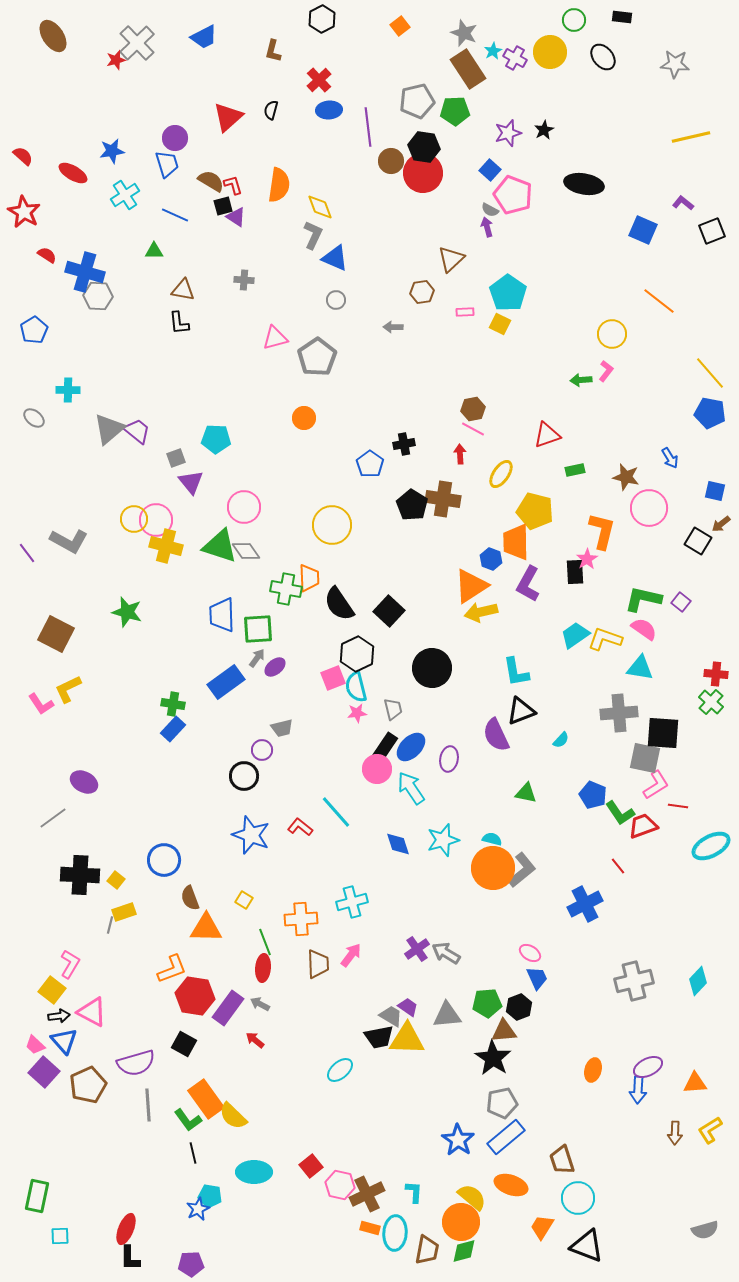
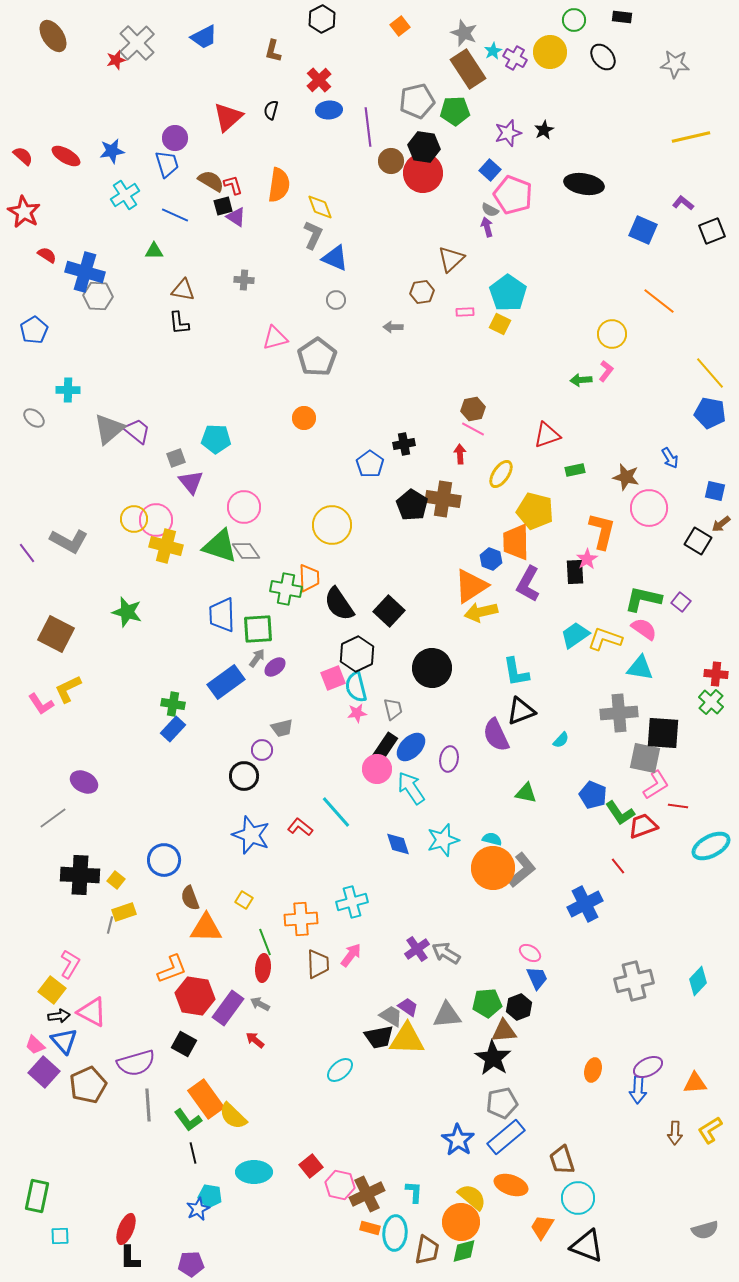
red ellipse at (73, 173): moved 7 px left, 17 px up
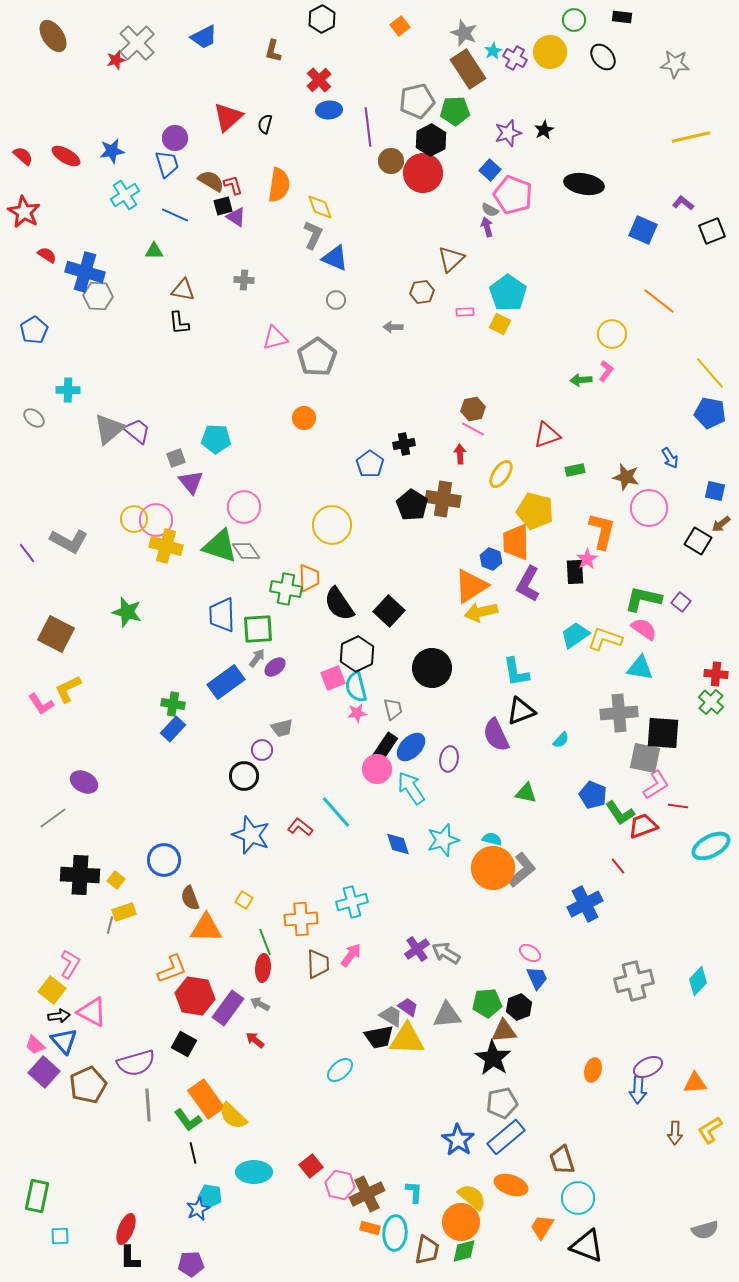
black semicircle at (271, 110): moved 6 px left, 14 px down
black hexagon at (424, 147): moved 7 px right, 7 px up; rotated 24 degrees clockwise
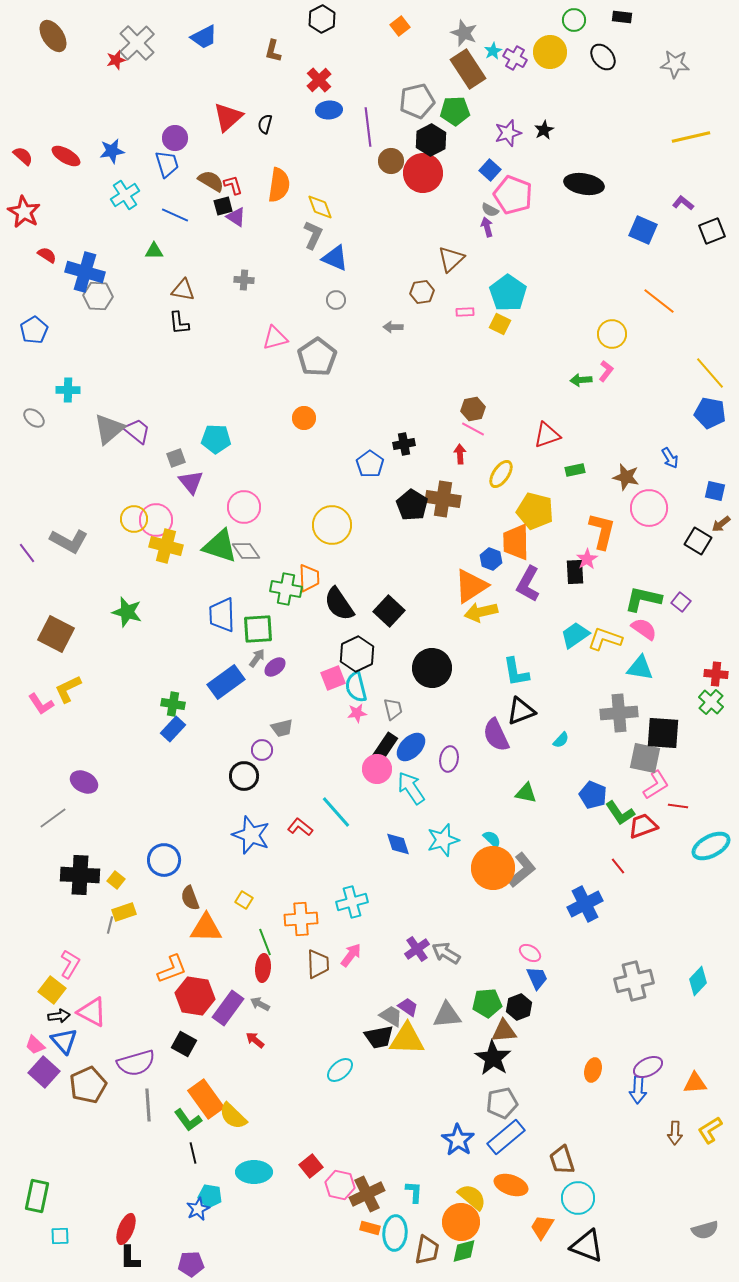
cyan semicircle at (492, 839): rotated 30 degrees clockwise
